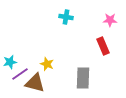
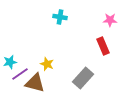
cyan cross: moved 6 px left
gray rectangle: rotated 40 degrees clockwise
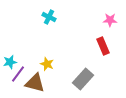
cyan cross: moved 11 px left; rotated 16 degrees clockwise
purple line: moved 2 px left; rotated 18 degrees counterclockwise
gray rectangle: moved 1 px down
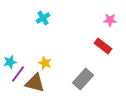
cyan cross: moved 6 px left, 1 px down; rotated 32 degrees clockwise
red rectangle: rotated 30 degrees counterclockwise
yellow star: moved 2 px left, 1 px up
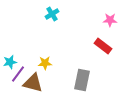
cyan cross: moved 9 px right, 4 px up
yellow star: rotated 24 degrees counterclockwise
gray rectangle: moved 1 px left, 1 px down; rotated 30 degrees counterclockwise
brown triangle: moved 2 px left
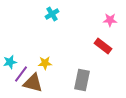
purple line: moved 3 px right
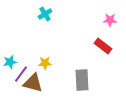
cyan cross: moved 7 px left
gray rectangle: rotated 15 degrees counterclockwise
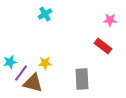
purple line: moved 1 px up
gray rectangle: moved 1 px up
